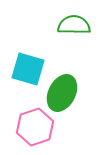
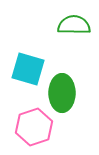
green ellipse: rotated 27 degrees counterclockwise
pink hexagon: moved 1 px left
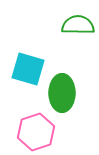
green semicircle: moved 4 px right
pink hexagon: moved 2 px right, 5 px down
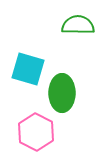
pink hexagon: rotated 15 degrees counterclockwise
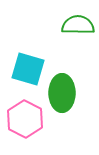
pink hexagon: moved 11 px left, 13 px up
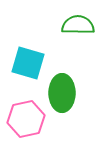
cyan square: moved 6 px up
pink hexagon: moved 1 px right; rotated 21 degrees clockwise
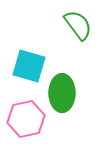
green semicircle: rotated 52 degrees clockwise
cyan square: moved 1 px right, 3 px down
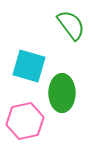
green semicircle: moved 7 px left
pink hexagon: moved 1 px left, 2 px down
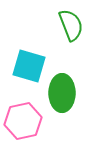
green semicircle: rotated 16 degrees clockwise
pink hexagon: moved 2 px left
